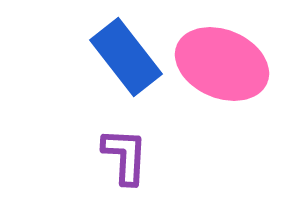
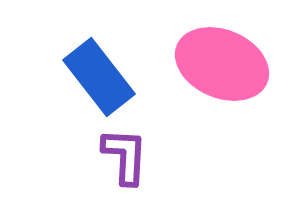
blue rectangle: moved 27 px left, 20 px down
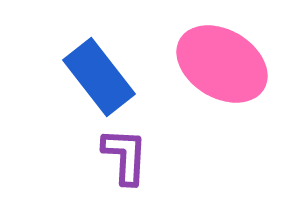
pink ellipse: rotated 8 degrees clockwise
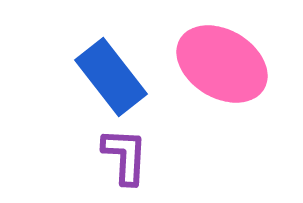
blue rectangle: moved 12 px right
